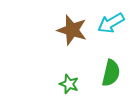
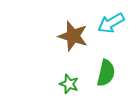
brown star: moved 1 px right, 6 px down
green semicircle: moved 5 px left
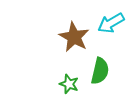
brown star: moved 1 px right, 1 px down; rotated 12 degrees clockwise
green semicircle: moved 6 px left, 2 px up
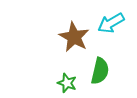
green star: moved 2 px left, 1 px up
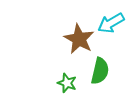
brown star: moved 5 px right, 2 px down
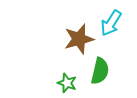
cyan arrow: rotated 28 degrees counterclockwise
brown star: rotated 28 degrees clockwise
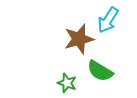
cyan arrow: moved 3 px left, 3 px up
green semicircle: rotated 108 degrees clockwise
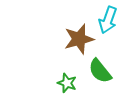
cyan arrow: rotated 12 degrees counterclockwise
green semicircle: rotated 20 degrees clockwise
